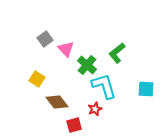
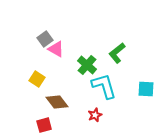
pink triangle: moved 10 px left; rotated 18 degrees counterclockwise
red star: moved 6 px down
red square: moved 30 px left
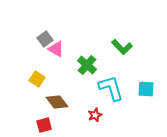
green L-shape: moved 5 px right, 6 px up; rotated 95 degrees counterclockwise
cyan L-shape: moved 7 px right, 2 px down
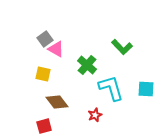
yellow square: moved 6 px right, 5 px up; rotated 21 degrees counterclockwise
red square: moved 1 px down
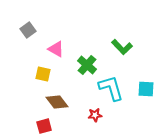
gray square: moved 17 px left, 9 px up
red star: rotated 16 degrees clockwise
